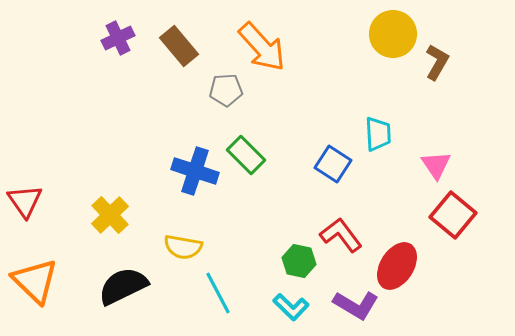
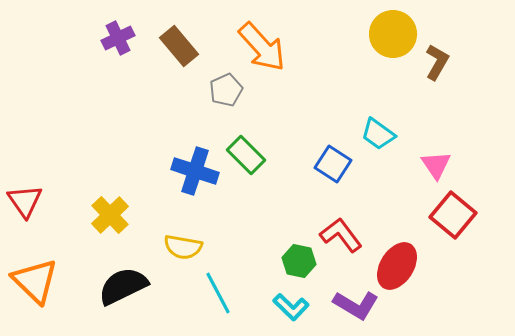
gray pentagon: rotated 20 degrees counterclockwise
cyan trapezoid: rotated 129 degrees clockwise
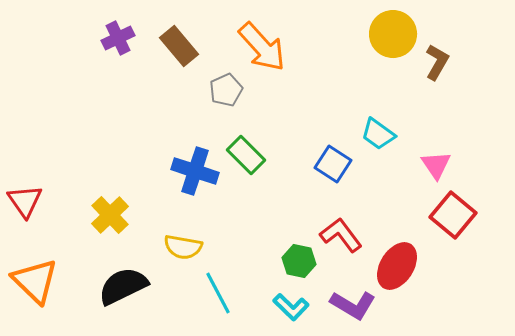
purple L-shape: moved 3 px left
